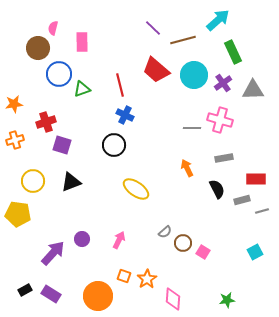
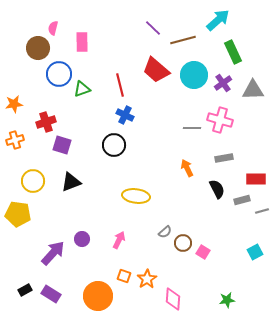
yellow ellipse at (136, 189): moved 7 px down; rotated 28 degrees counterclockwise
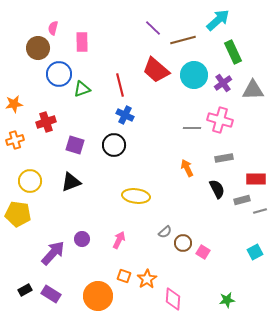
purple square at (62, 145): moved 13 px right
yellow circle at (33, 181): moved 3 px left
gray line at (262, 211): moved 2 px left
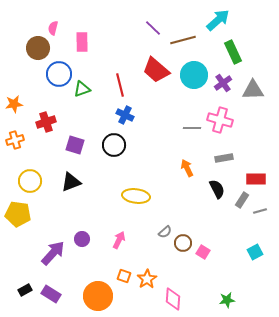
gray rectangle at (242, 200): rotated 42 degrees counterclockwise
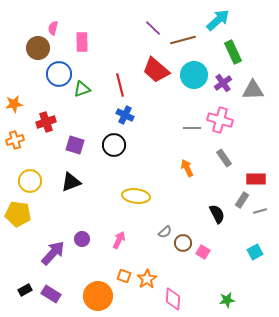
gray rectangle at (224, 158): rotated 66 degrees clockwise
black semicircle at (217, 189): moved 25 px down
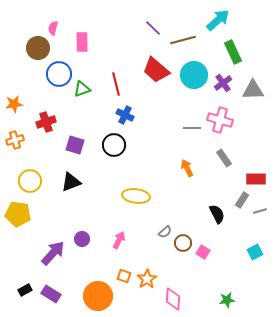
red line at (120, 85): moved 4 px left, 1 px up
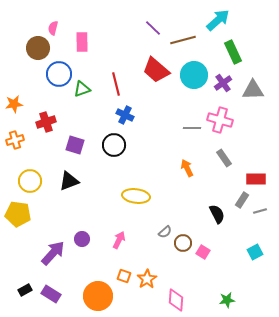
black triangle at (71, 182): moved 2 px left, 1 px up
pink diamond at (173, 299): moved 3 px right, 1 px down
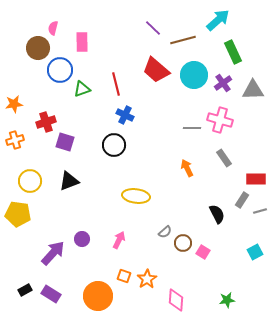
blue circle at (59, 74): moved 1 px right, 4 px up
purple square at (75, 145): moved 10 px left, 3 px up
